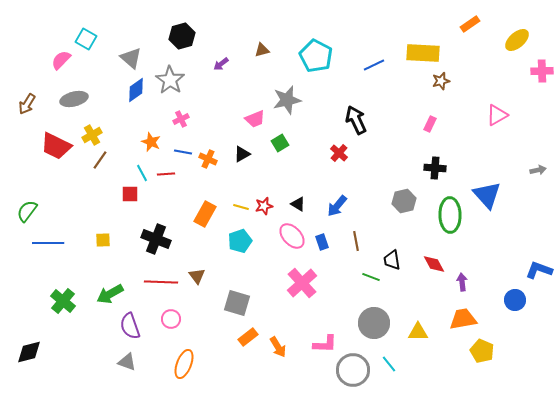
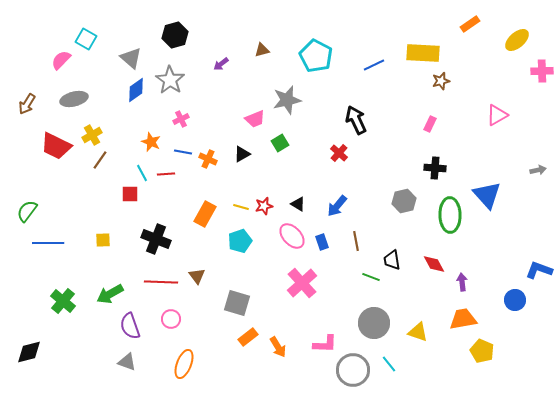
black hexagon at (182, 36): moved 7 px left, 1 px up
yellow triangle at (418, 332): rotated 20 degrees clockwise
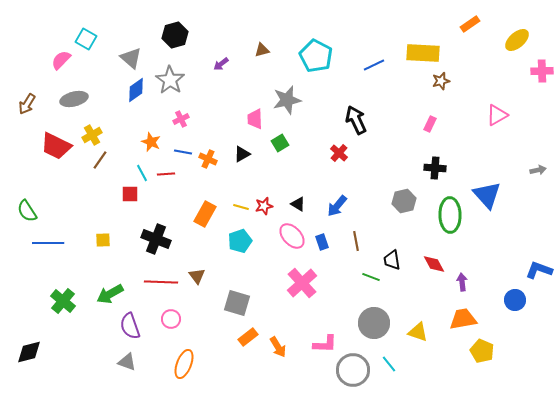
pink trapezoid at (255, 119): rotated 110 degrees clockwise
green semicircle at (27, 211): rotated 70 degrees counterclockwise
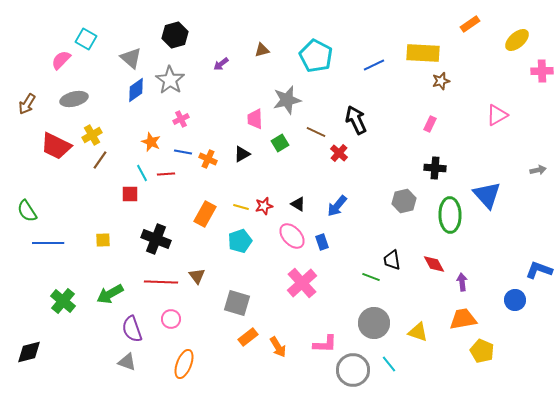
brown line at (356, 241): moved 40 px left, 109 px up; rotated 54 degrees counterclockwise
purple semicircle at (130, 326): moved 2 px right, 3 px down
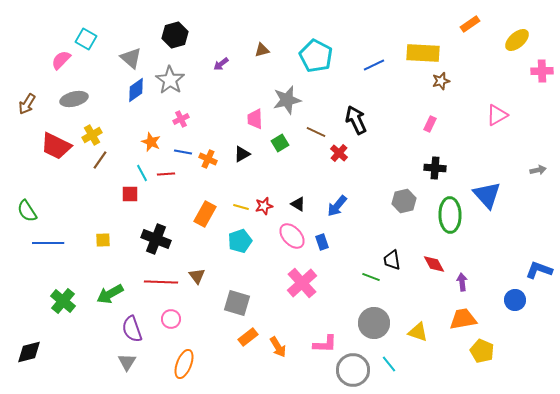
gray triangle at (127, 362): rotated 42 degrees clockwise
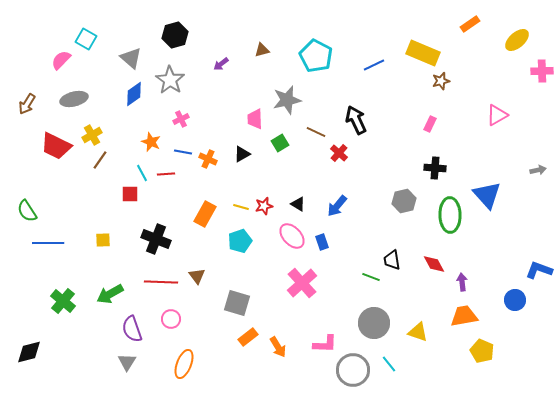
yellow rectangle at (423, 53): rotated 20 degrees clockwise
blue diamond at (136, 90): moved 2 px left, 4 px down
orange trapezoid at (463, 319): moved 1 px right, 3 px up
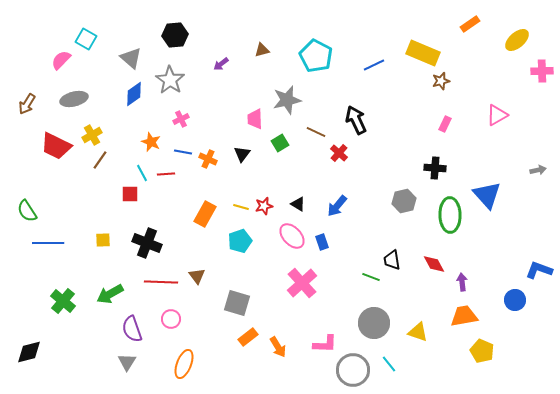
black hexagon at (175, 35): rotated 10 degrees clockwise
pink rectangle at (430, 124): moved 15 px right
black triangle at (242, 154): rotated 24 degrees counterclockwise
black cross at (156, 239): moved 9 px left, 4 px down
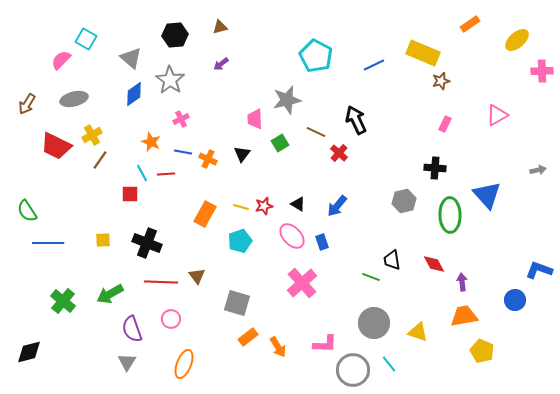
brown triangle at (262, 50): moved 42 px left, 23 px up
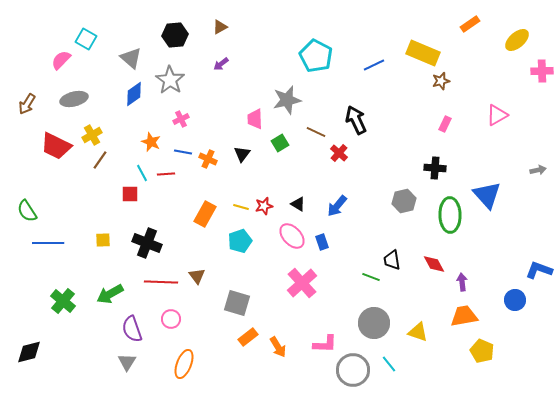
brown triangle at (220, 27): rotated 14 degrees counterclockwise
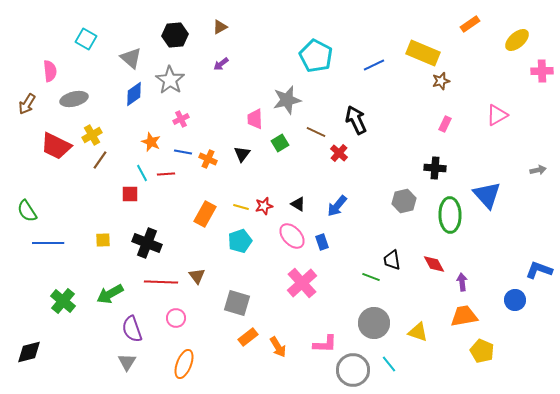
pink semicircle at (61, 60): moved 11 px left, 11 px down; rotated 130 degrees clockwise
pink circle at (171, 319): moved 5 px right, 1 px up
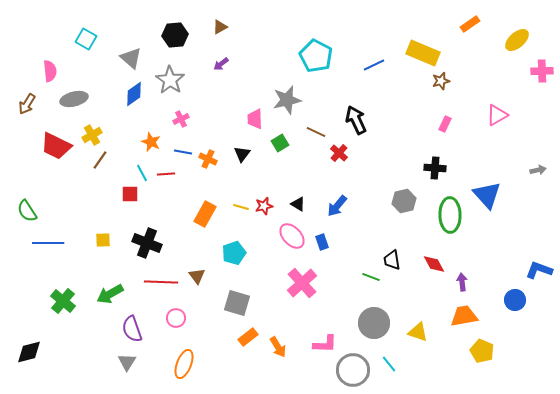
cyan pentagon at (240, 241): moved 6 px left, 12 px down
